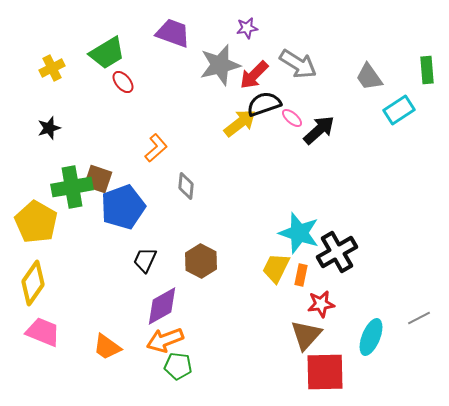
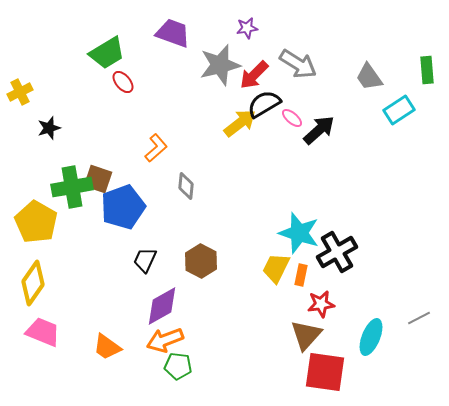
yellow cross: moved 32 px left, 24 px down
black semicircle: rotated 12 degrees counterclockwise
red square: rotated 9 degrees clockwise
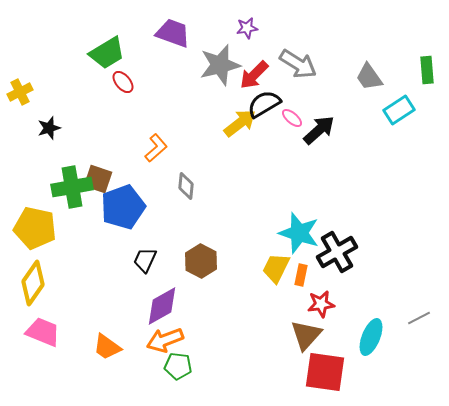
yellow pentagon: moved 1 px left, 6 px down; rotated 18 degrees counterclockwise
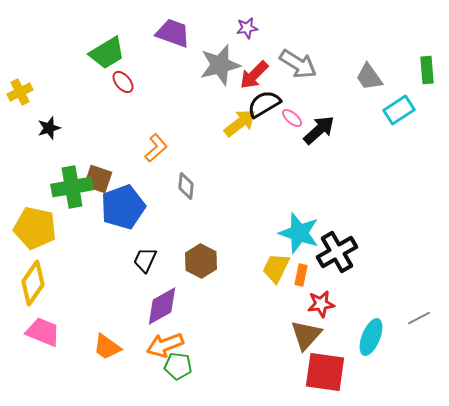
orange arrow: moved 5 px down
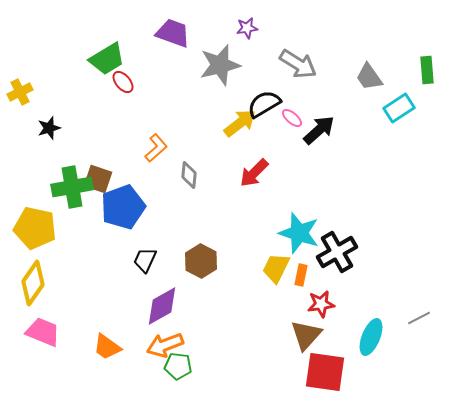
green trapezoid: moved 6 px down
red arrow: moved 98 px down
cyan rectangle: moved 2 px up
gray diamond: moved 3 px right, 11 px up
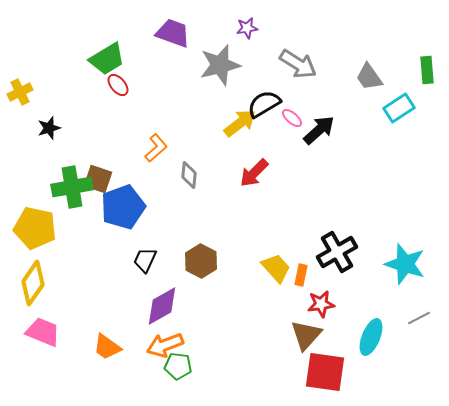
red ellipse: moved 5 px left, 3 px down
cyan star: moved 106 px right, 31 px down
yellow trapezoid: rotated 112 degrees clockwise
